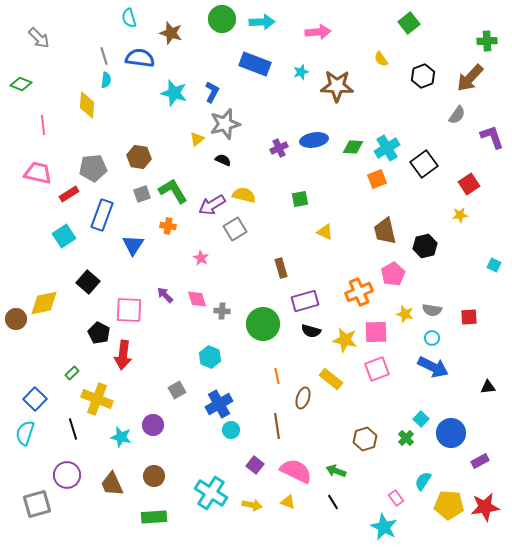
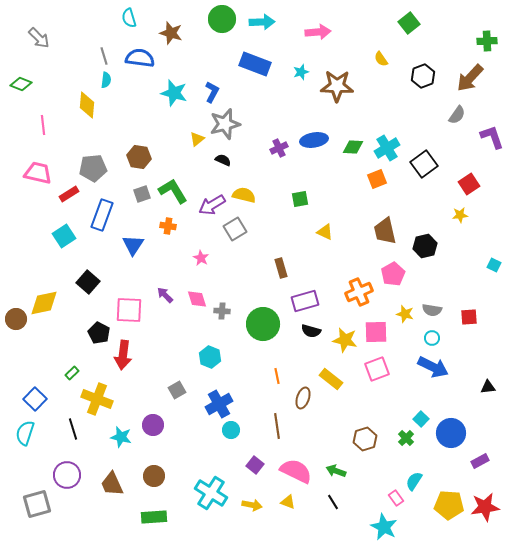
cyan semicircle at (423, 481): moved 9 px left
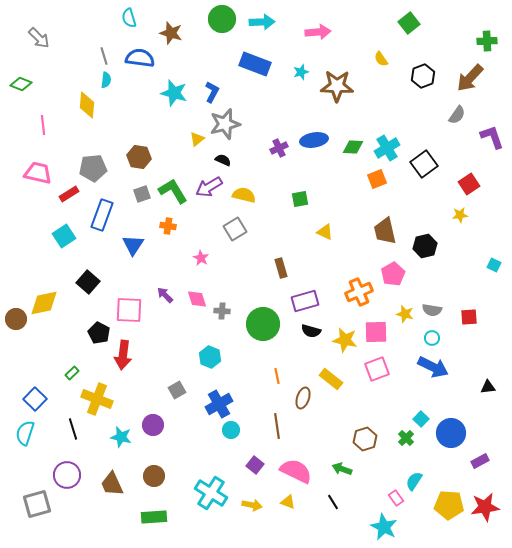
purple arrow at (212, 205): moved 3 px left, 18 px up
green arrow at (336, 471): moved 6 px right, 2 px up
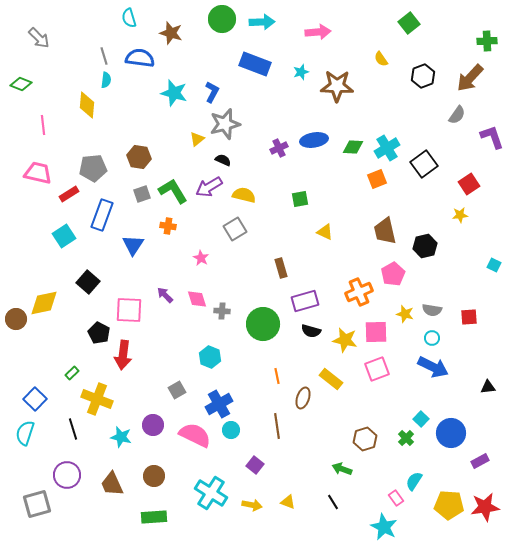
pink semicircle at (296, 471): moved 101 px left, 36 px up
